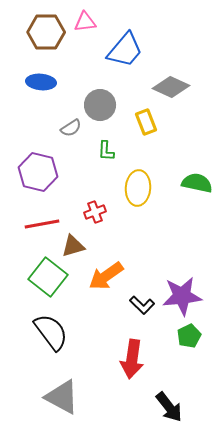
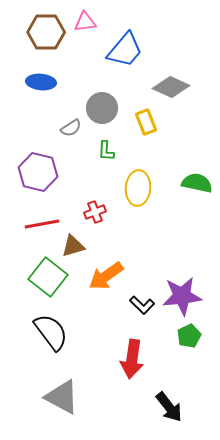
gray circle: moved 2 px right, 3 px down
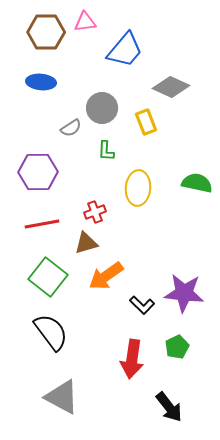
purple hexagon: rotated 15 degrees counterclockwise
brown triangle: moved 13 px right, 3 px up
purple star: moved 2 px right, 3 px up; rotated 12 degrees clockwise
green pentagon: moved 12 px left, 11 px down
